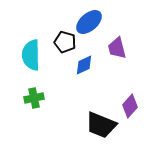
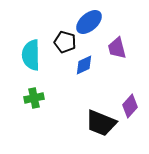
black trapezoid: moved 2 px up
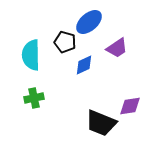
purple trapezoid: rotated 110 degrees counterclockwise
purple diamond: rotated 40 degrees clockwise
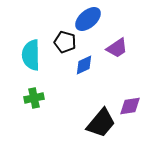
blue ellipse: moved 1 px left, 3 px up
black trapezoid: rotated 72 degrees counterclockwise
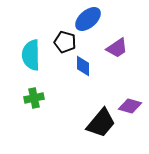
blue diamond: moved 1 px left, 1 px down; rotated 65 degrees counterclockwise
purple diamond: rotated 25 degrees clockwise
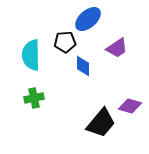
black pentagon: rotated 20 degrees counterclockwise
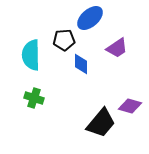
blue ellipse: moved 2 px right, 1 px up
black pentagon: moved 1 px left, 2 px up
blue diamond: moved 2 px left, 2 px up
green cross: rotated 30 degrees clockwise
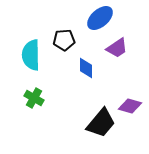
blue ellipse: moved 10 px right
blue diamond: moved 5 px right, 4 px down
green cross: rotated 12 degrees clockwise
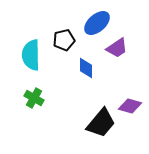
blue ellipse: moved 3 px left, 5 px down
black pentagon: rotated 10 degrees counterclockwise
